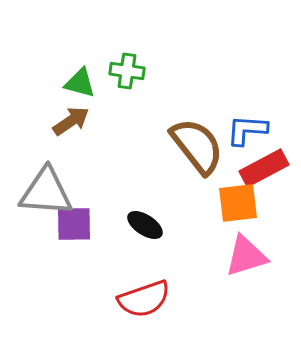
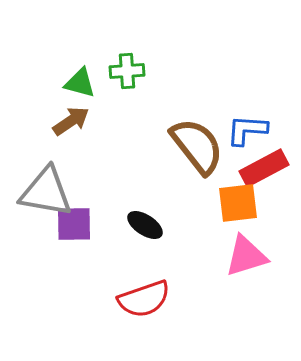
green cross: rotated 12 degrees counterclockwise
gray triangle: rotated 6 degrees clockwise
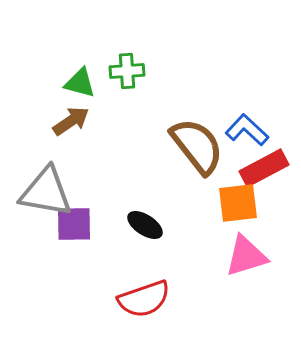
blue L-shape: rotated 39 degrees clockwise
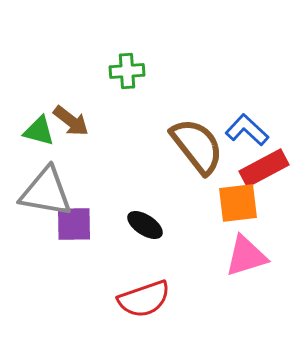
green triangle: moved 41 px left, 48 px down
brown arrow: rotated 72 degrees clockwise
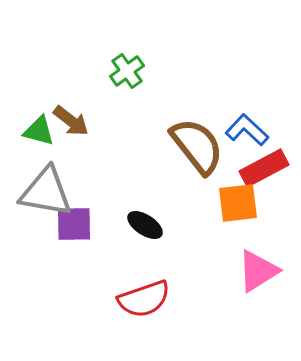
green cross: rotated 32 degrees counterclockwise
pink triangle: moved 12 px right, 15 px down; rotated 15 degrees counterclockwise
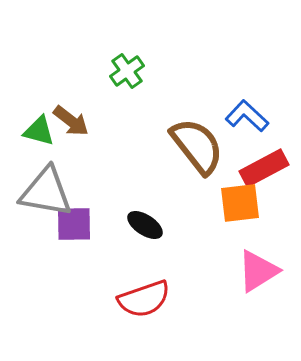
blue L-shape: moved 14 px up
orange square: moved 2 px right
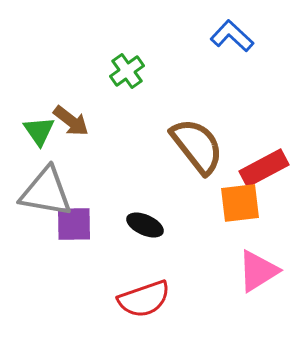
blue L-shape: moved 15 px left, 80 px up
green triangle: rotated 40 degrees clockwise
black ellipse: rotated 9 degrees counterclockwise
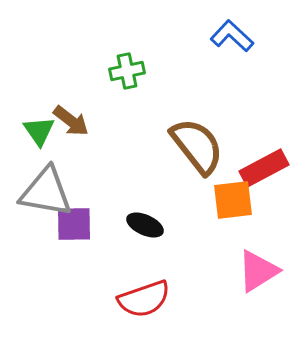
green cross: rotated 24 degrees clockwise
orange square: moved 7 px left, 3 px up
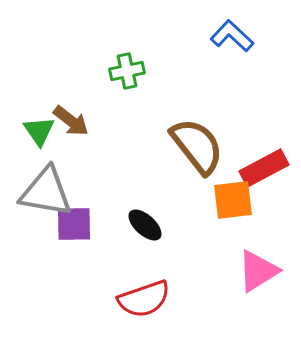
black ellipse: rotated 18 degrees clockwise
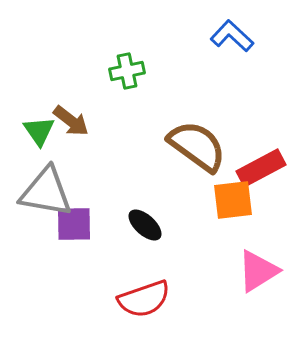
brown semicircle: rotated 16 degrees counterclockwise
red rectangle: moved 3 px left
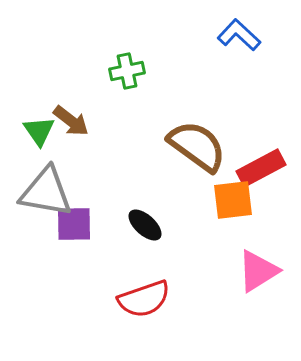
blue L-shape: moved 7 px right, 1 px up
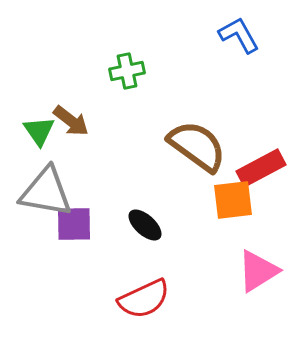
blue L-shape: rotated 18 degrees clockwise
red semicircle: rotated 6 degrees counterclockwise
